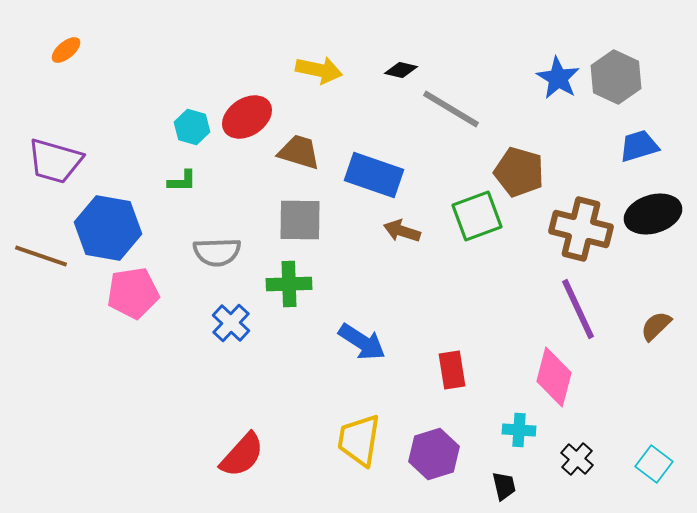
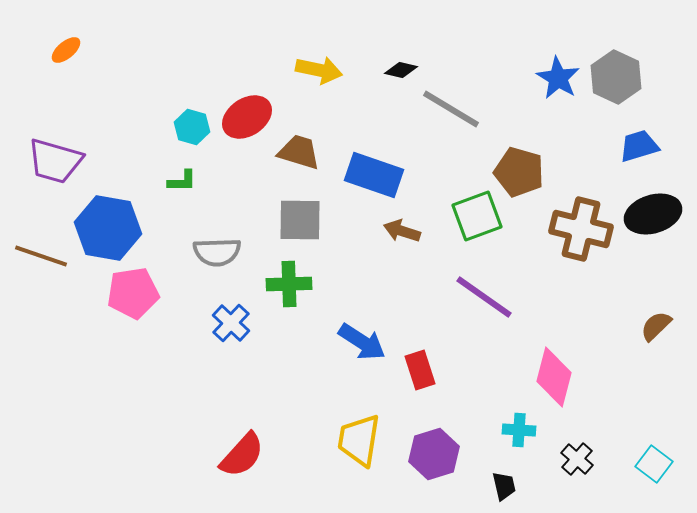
purple line: moved 94 px left, 12 px up; rotated 30 degrees counterclockwise
red rectangle: moved 32 px left; rotated 9 degrees counterclockwise
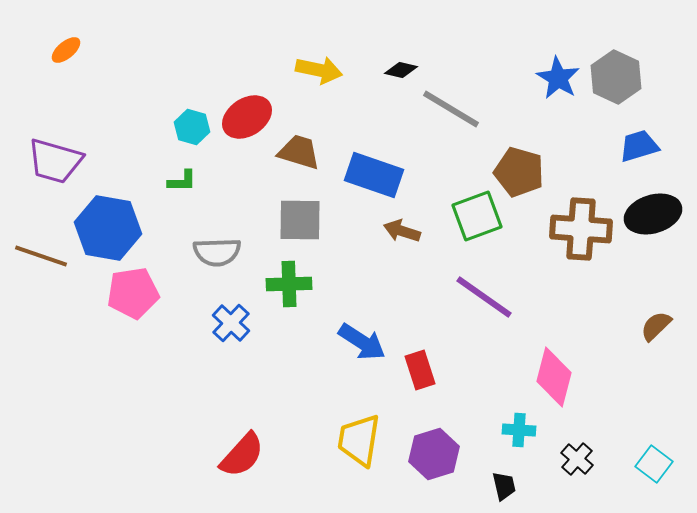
brown cross: rotated 10 degrees counterclockwise
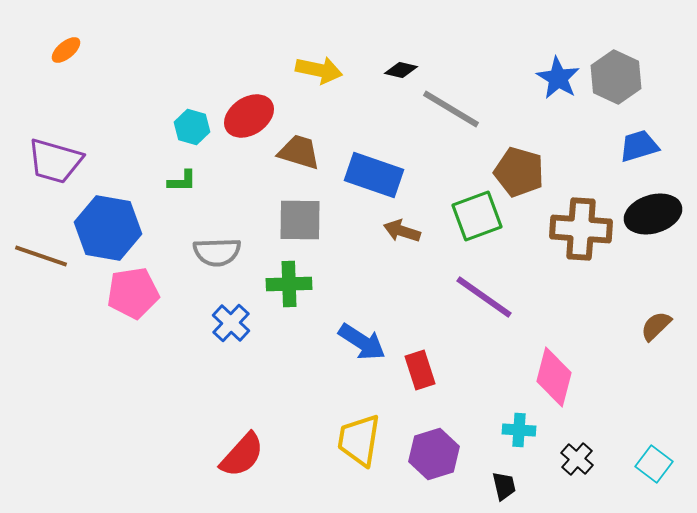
red ellipse: moved 2 px right, 1 px up
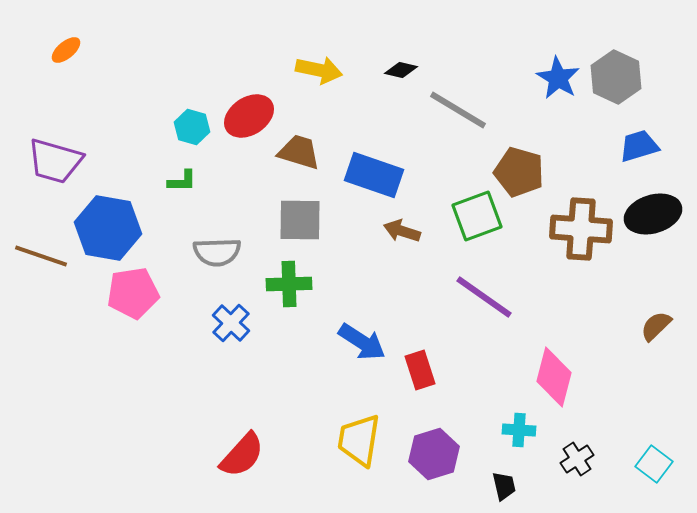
gray line: moved 7 px right, 1 px down
black cross: rotated 16 degrees clockwise
